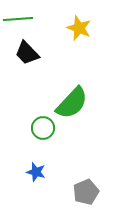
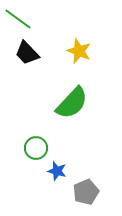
green line: rotated 40 degrees clockwise
yellow star: moved 23 px down
green circle: moved 7 px left, 20 px down
blue star: moved 21 px right, 1 px up
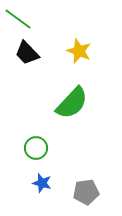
blue star: moved 15 px left, 12 px down
gray pentagon: rotated 15 degrees clockwise
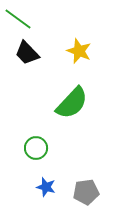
blue star: moved 4 px right, 4 px down
